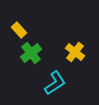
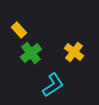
yellow cross: moved 1 px left
cyan L-shape: moved 2 px left, 2 px down
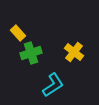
yellow rectangle: moved 1 px left, 3 px down
green cross: rotated 20 degrees clockwise
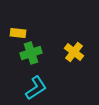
yellow rectangle: rotated 42 degrees counterclockwise
cyan L-shape: moved 17 px left, 3 px down
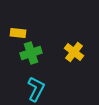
cyan L-shape: moved 1 px down; rotated 30 degrees counterclockwise
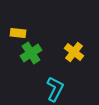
green cross: rotated 15 degrees counterclockwise
cyan L-shape: moved 19 px right
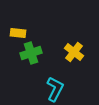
green cross: rotated 15 degrees clockwise
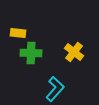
green cross: rotated 20 degrees clockwise
cyan L-shape: rotated 15 degrees clockwise
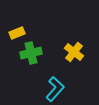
yellow rectangle: moved 1 px left; rotated 28 degrees counterclockwise
green cross: rotated 15 degrees counterclockwise
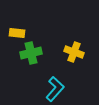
yellow rectangle: rotated 28 degrees clockwise
yellow cross: rotated 18 degrees counterclockwise
